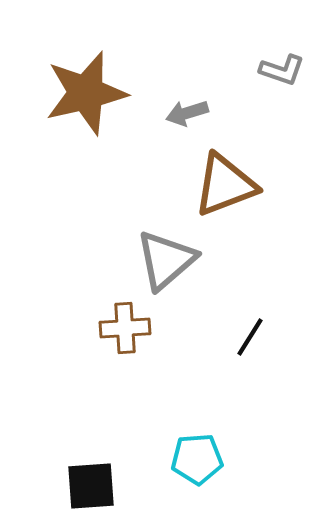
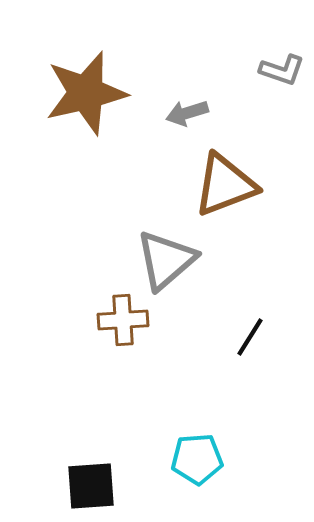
brown cross: moved 2 px left, 8 px up
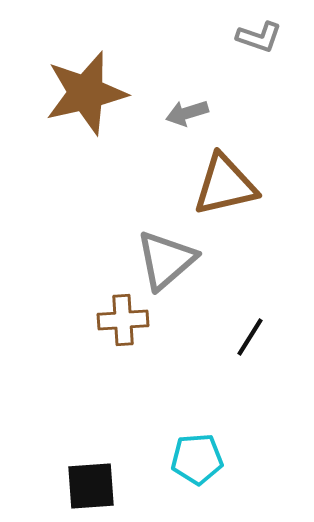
gray L-shape: moved 23 px left, 33 px up
brown triangle: rotated 8 degrees clockwise
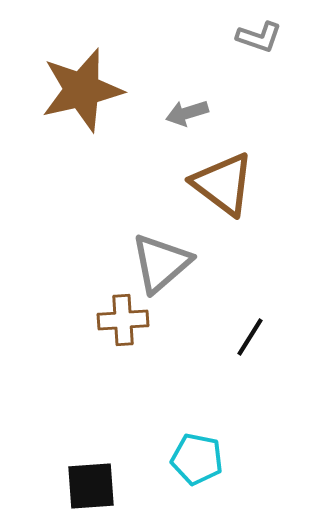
brown star: moved 4 px left, 3 px up
brown triangle: moved 2 px left, 1 px up; rotated 50 degrees clockwise
gray triangle: moved 5 px left, 3 px down
cyan pentagon: rotated 15 degrees clockwise
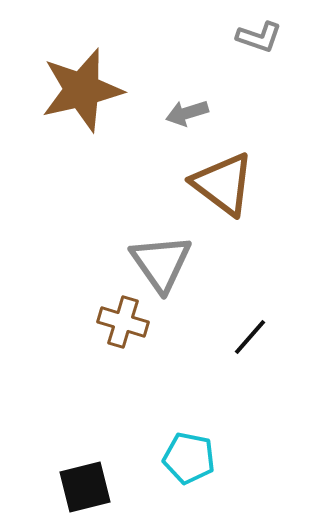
gray triangle: rotated 24 degrees counterclockwise
brown cross: moved 2 px down; rotated 21 degrees clockwise
black line: rotated 9 degrees clockwise
cyan pentagon: moved 8 px left, 1 px up
black square: moved 6 px left, 1 px down; rotated 10 degrees counterclockwise
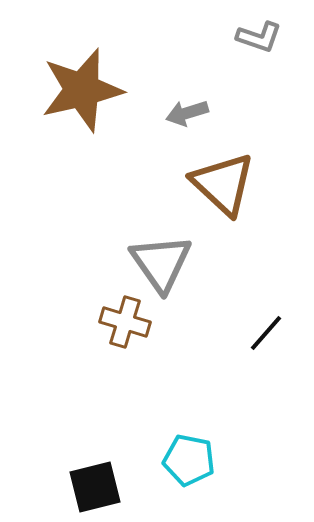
brown triangle: rotated 6 degrees clockwise
brown cross: moved 2 px right
black line: moved 16 px right, 4 px up
cyan pentagon: moved 2 px down
black square: moved 10 px right
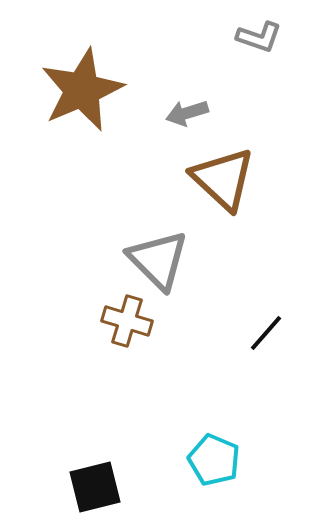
brown star: rotated 10 degrees counterclockwise
brown triangle: moved 5 px up
gray triangle: moved 3 px left, 3 px up; rotated 10 degrees counterclockwise
brown cross: moved 2 px right, 1 px up
cyan pentagon: moved 25 px right; rotated 12 degrees clockwise
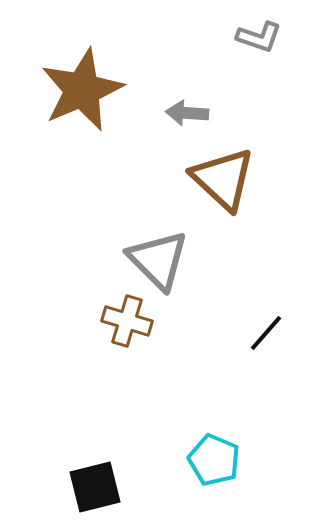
gray arrow: rotated 21 degrees clockwise
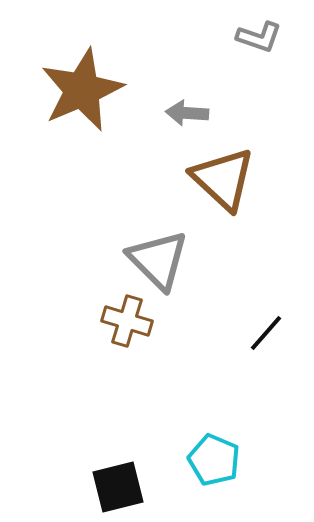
black square: moved 23 px right
